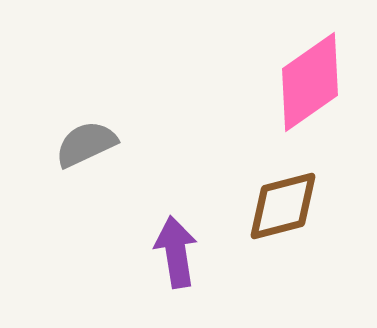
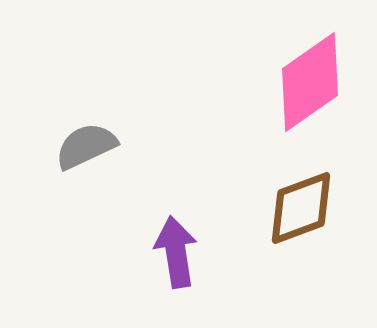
gray semicircle: moved 2 px down
brown diamond: moved 18 px right, 2 px down; rotated 6 degrees counterclockwise
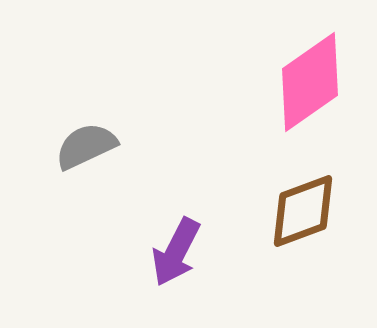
brown diamond: moved 2 px right, 3 px down
purple arrow: rotated 144 degrees counterclockwise
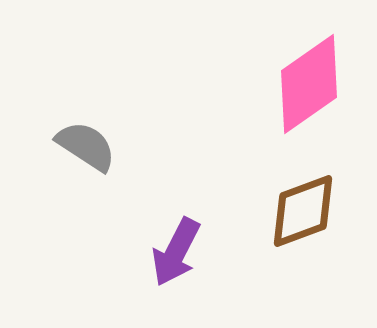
pink diamond: moved 1 px left, 2 px down
gray semicircle: rotated 58 degrees clockwise
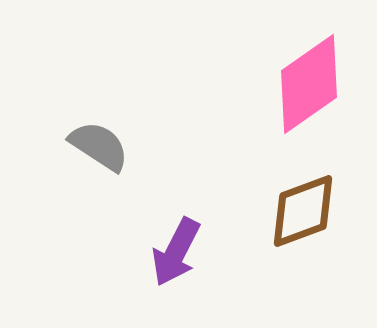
gray semicircle: moved 13 px right
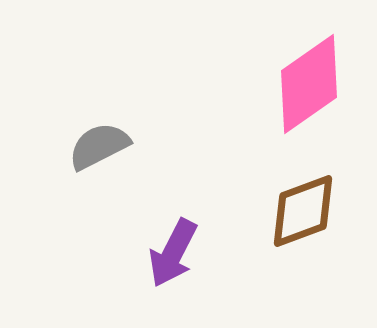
gray semicircle: rotated 60 degrees counterclockwise
purple arrow: moved 3 px left, 1 px down
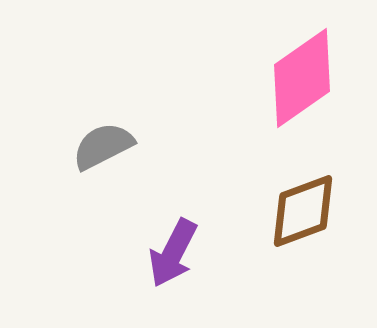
pink diamond: moved 7 px left, 6 px up
gray semicircle: moved 4 px right
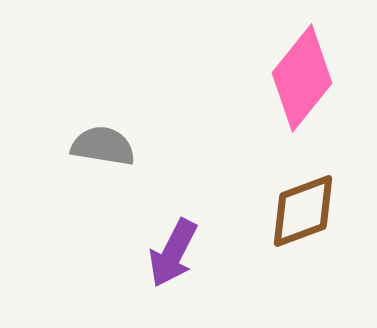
pink diamond: rotated 16 degrees counterclockwise
gray semicircle: rotated 36 degrees clockwise
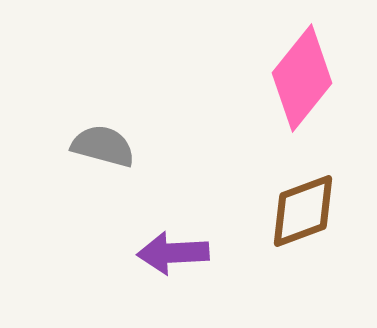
gray semicircle: rotated 6 degrees clockwise
purple arrow: rotated 60 degrees clockwise
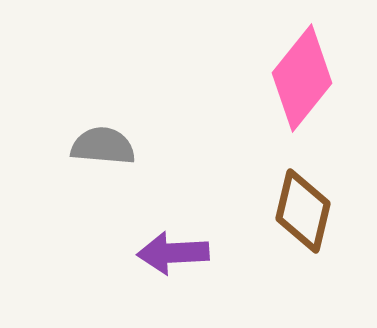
gray semicircle: rotated 10 degrees counterclockwise
brown diamond: rotated 56 degrees counterclockwise
